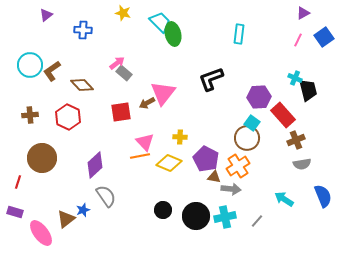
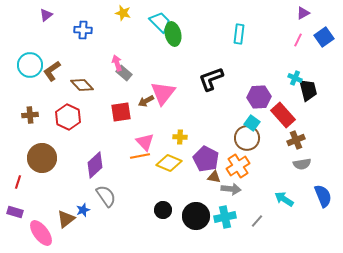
pink arrow at (117, 63): rotated 70 degrees counterclockwise
brown arrow at (147, 103): moved 1 px left, 2 px up
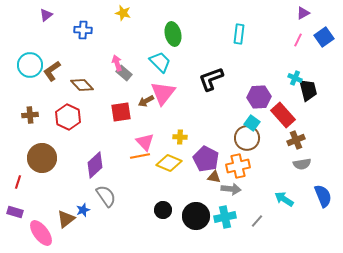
cyan trapezoid at (160, 22): moved 40 px down
orange cross at (238, 166): rotated 20 degrees clockwise
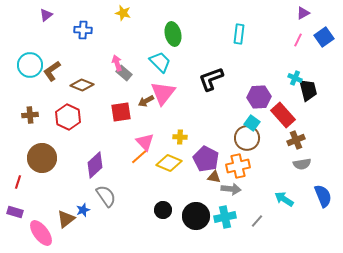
brown diamond at (82, 85): rotated 25 degrees counterclockwise
orange line at (140, 156): rotated 30 degrees counterclockwise
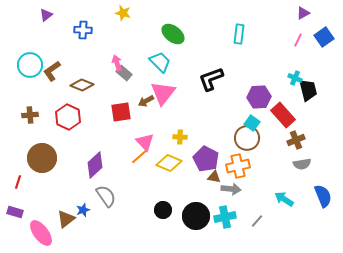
green ellipse at (173, 34): rotated 40 degrees counterclockwise
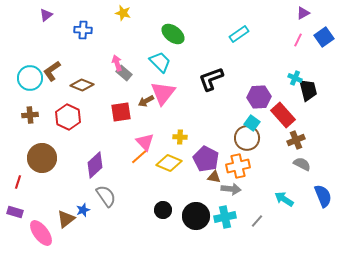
cyan rectangle at (239, 34): rotated 48 degrees clockwise
cyan circle at (30, 65): moved 13 px down
gray semicircle at (302, 164): rotated 144 degrees counterclockwise
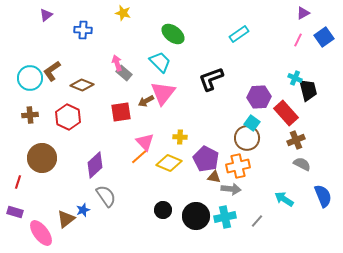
red rectangle at (283, 115): moved 3 px right, 2 px up
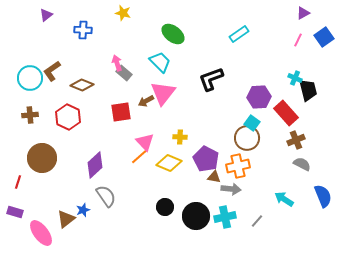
black circle at (163, 210): moved 2 px right, 3 px up
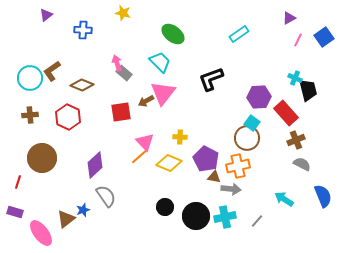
purple triangle at (303, 13): moved 14 px left, 5 px down
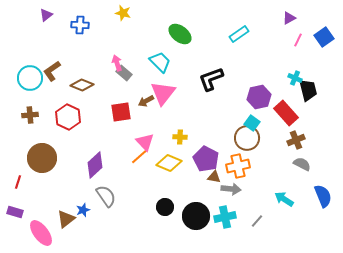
blue cross at (83, 30): moved 3 px left, 5 px up
green ellipse at (173, 34): moved 7 px right
purple hexagon at (259, 97): rotated 10 degrees counterclockwise
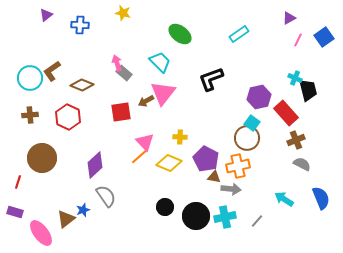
blue semicircle at (323, 196): moved 2 px left, 2 px down
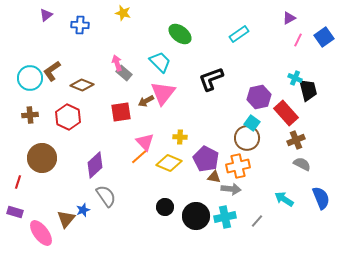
brown triangle at (66, 219): rotated 12 degrees counterclockwise
